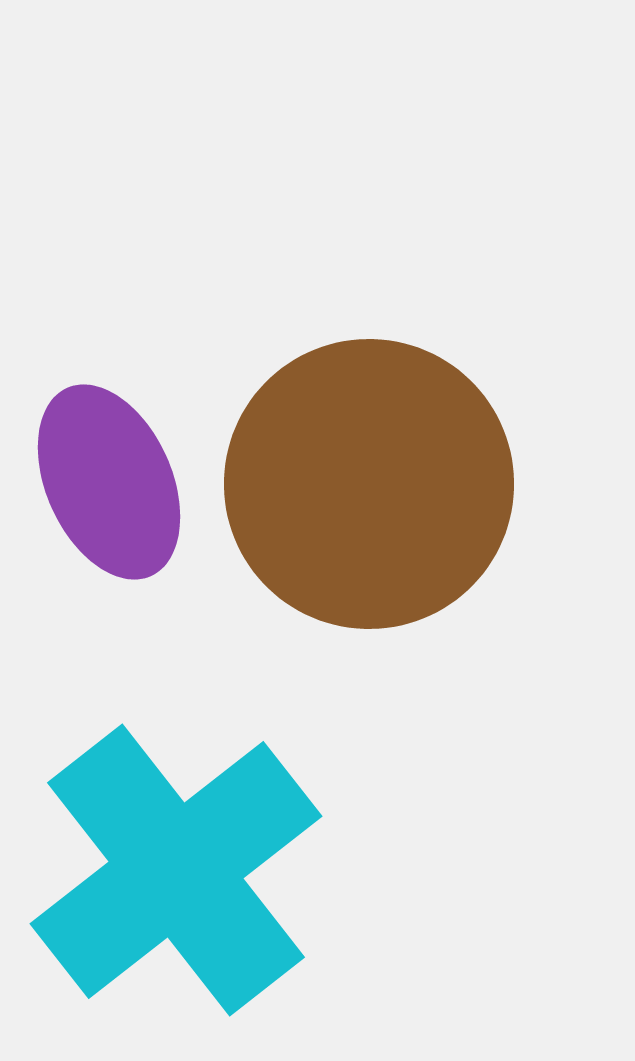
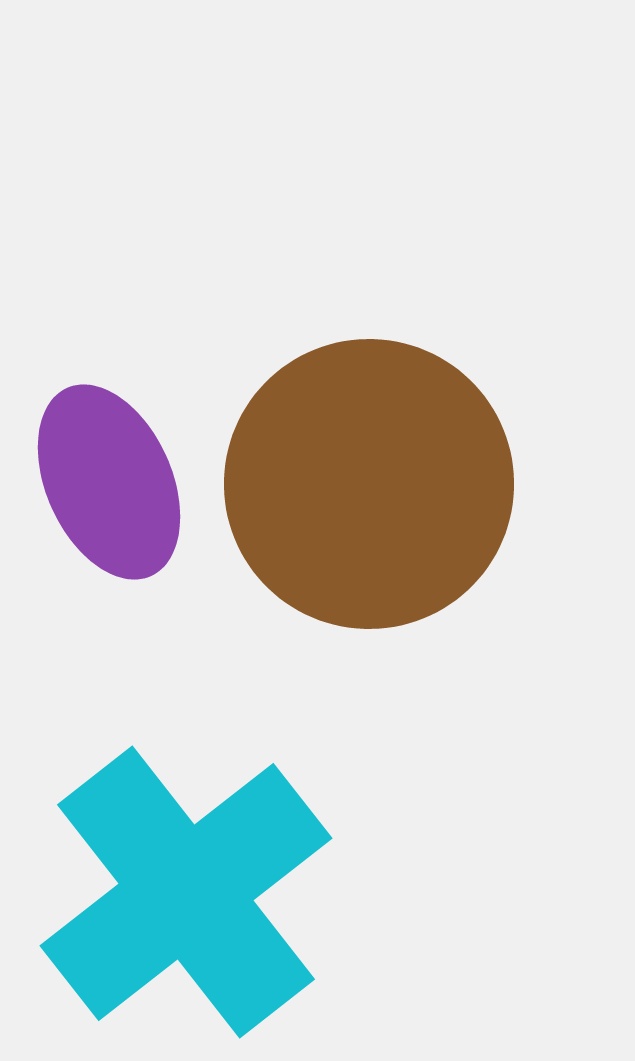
cyan cross: moved 10 px right, 22 px down
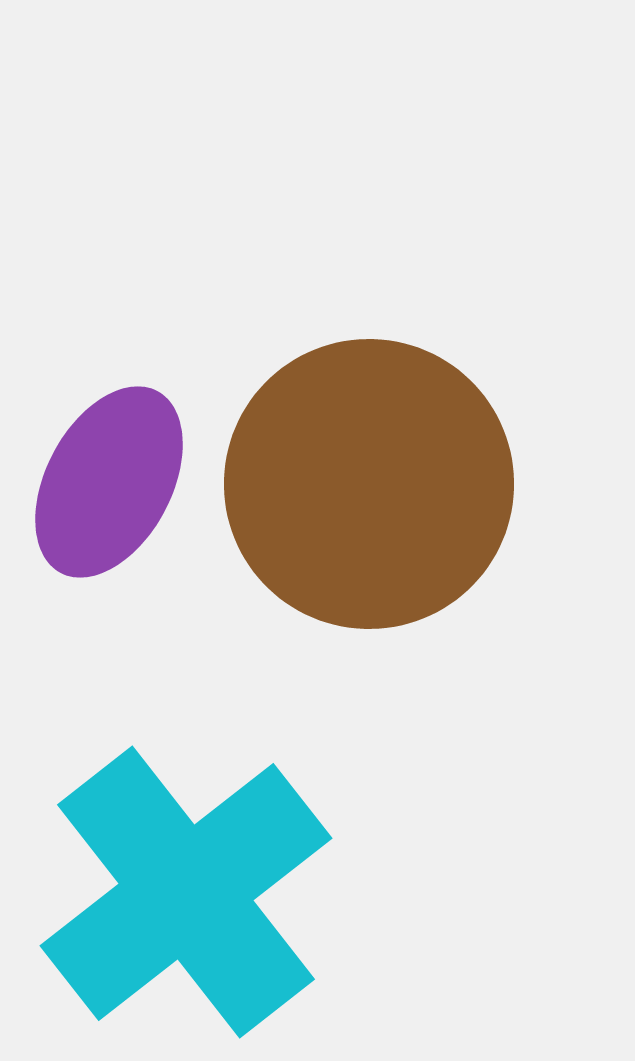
purple ellipse: rotated 52 degrees clockwise
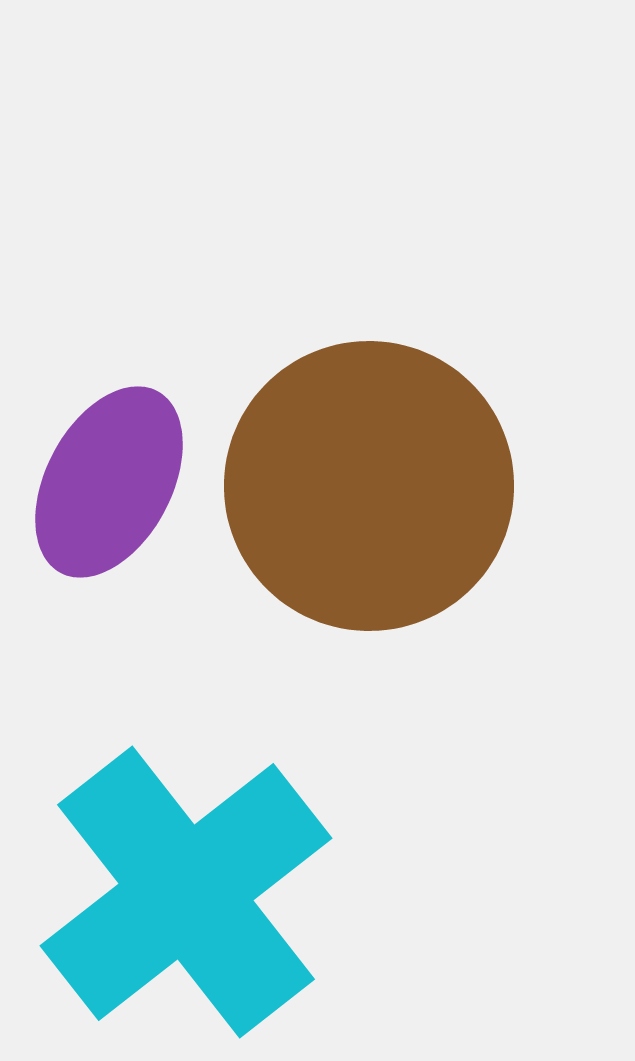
brown circle: moved 2 px down
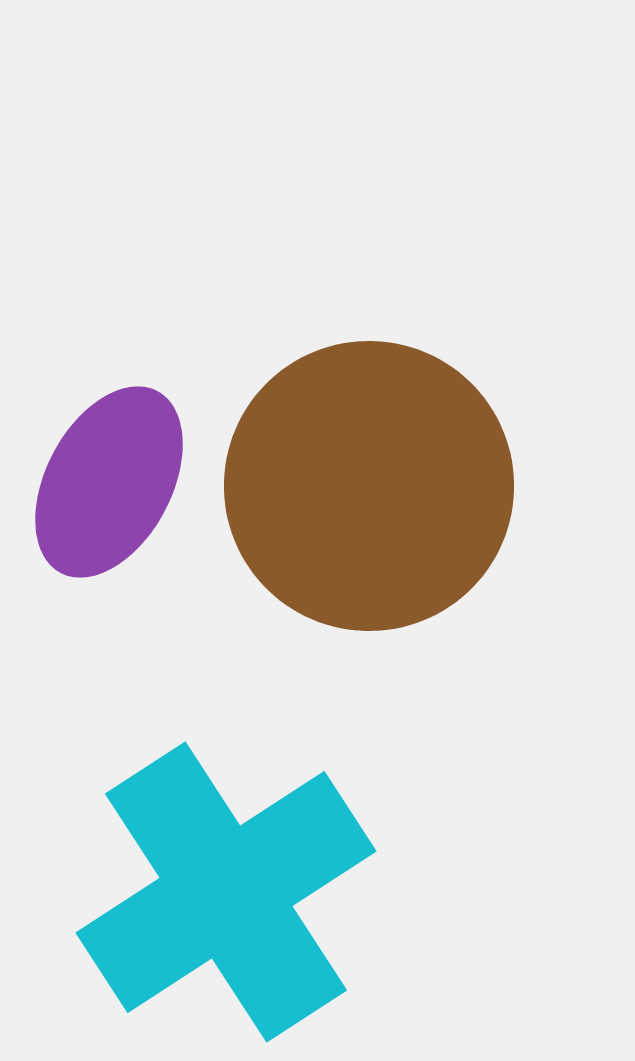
cyan cross: moved 40 px right; rotated 5 degrees clockwise
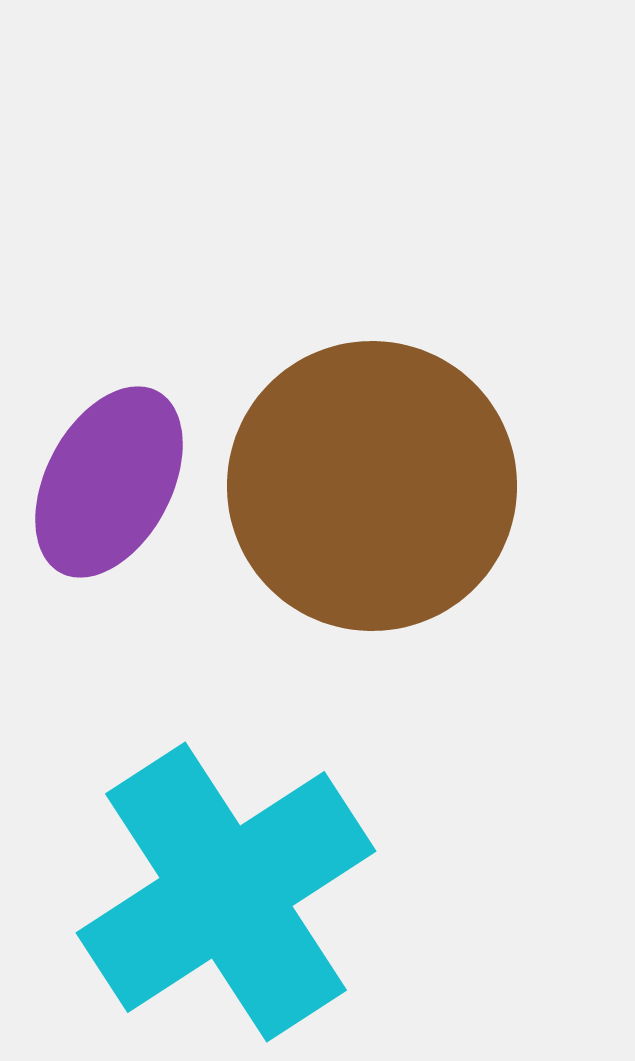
brown circle: moved 3 px right
